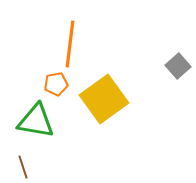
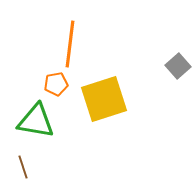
yellow square: rotated 18 degrees clockwise
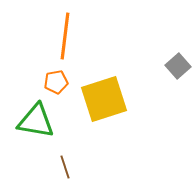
orange line: moved 5 px left, 8 px up
orange pentagon: moved 2 px up
brown line: moved 42 px right
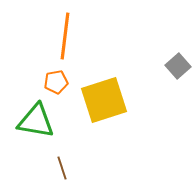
yellow square: moved 1 px down
brown line: moved 3 px left, 1 px down
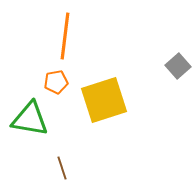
green triangle: moved 6 px left, 2 px up
